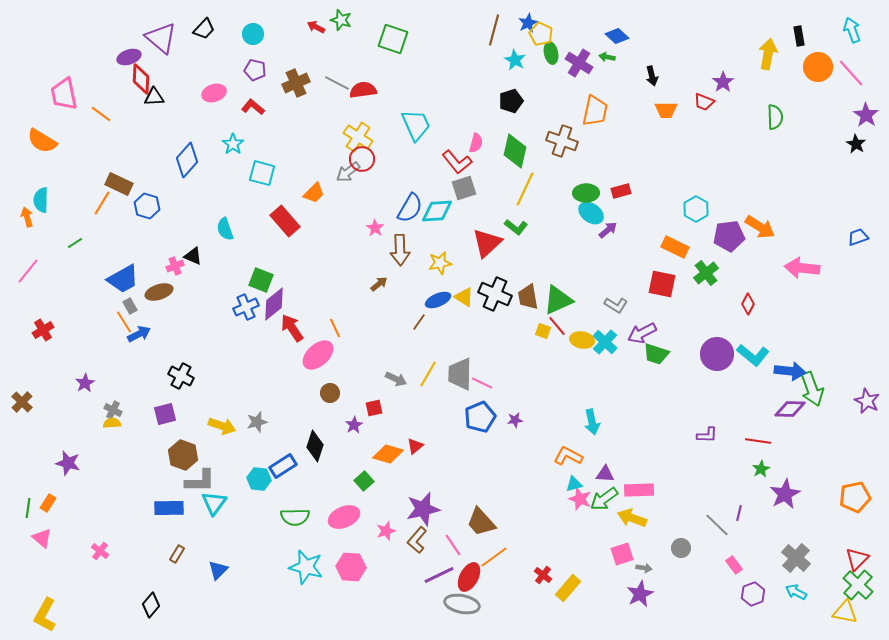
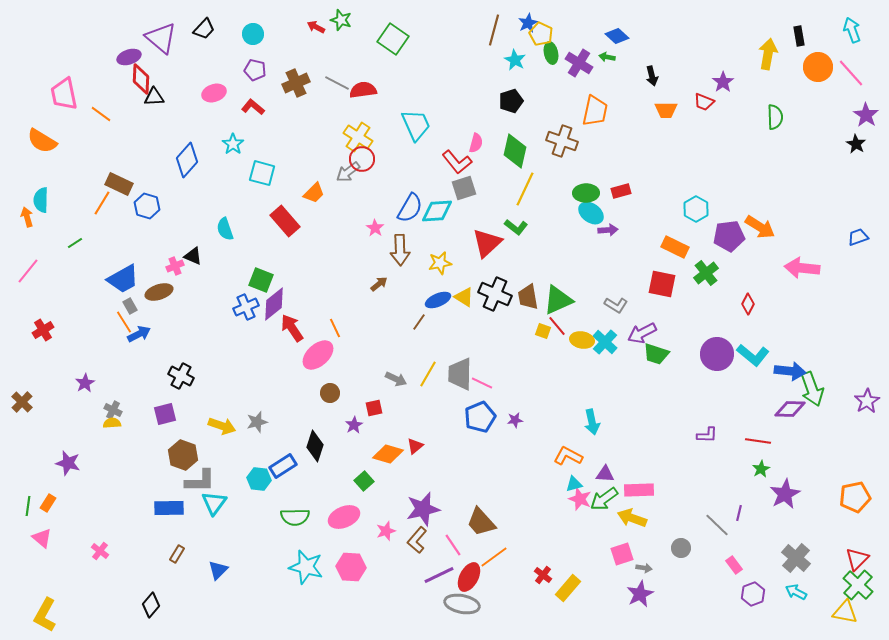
green square at (393, 39): rotated 16 degrees clockwise
purple arrow at (608, 230): rotated 36 degrees clockwise
purple star at (867, 401): rotated 15 degrees clockwise
green line at (28, 508): moved 2 px up
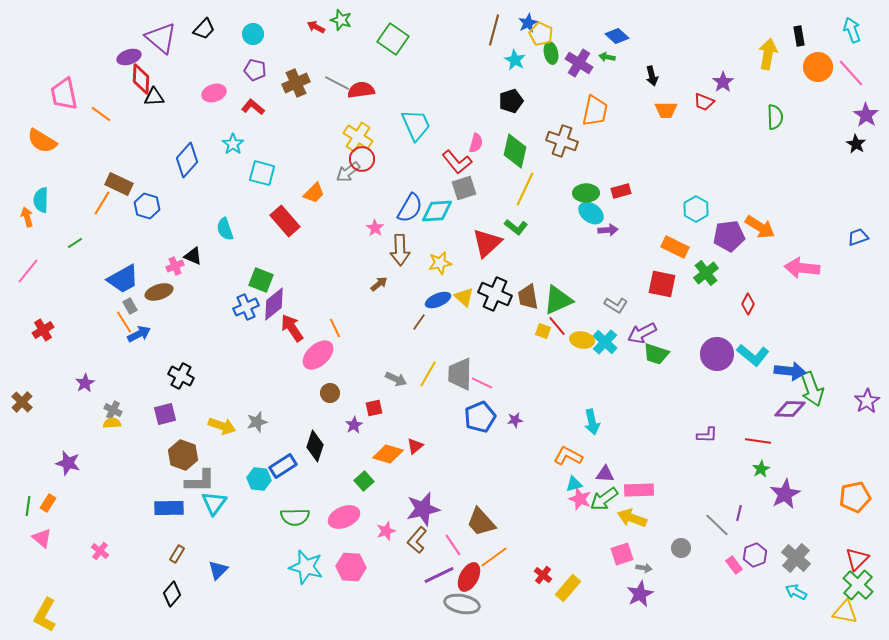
red semicircle at (363, 90): moved 2 px left
yellow triangle at (464, 297): rotated 10 degrees clockwise
purple hexagon at (753, 594): moved 2 px right, 39 px up
black diamond at (151, 605): moved 21 px right, 11 px up
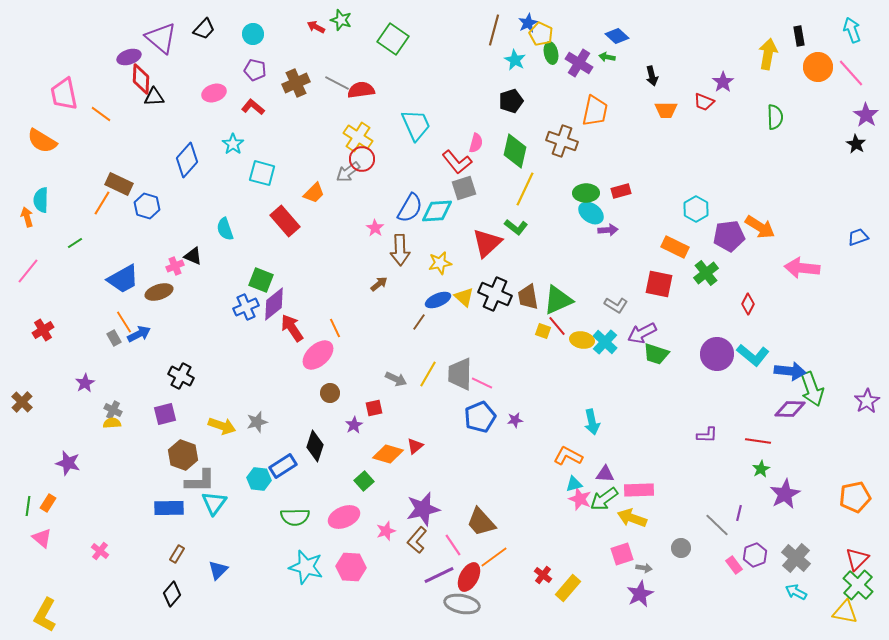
red square at (662, 284): moved 3 px left
gray rectangle at (130, 306): moved 16 px left, 32 px down
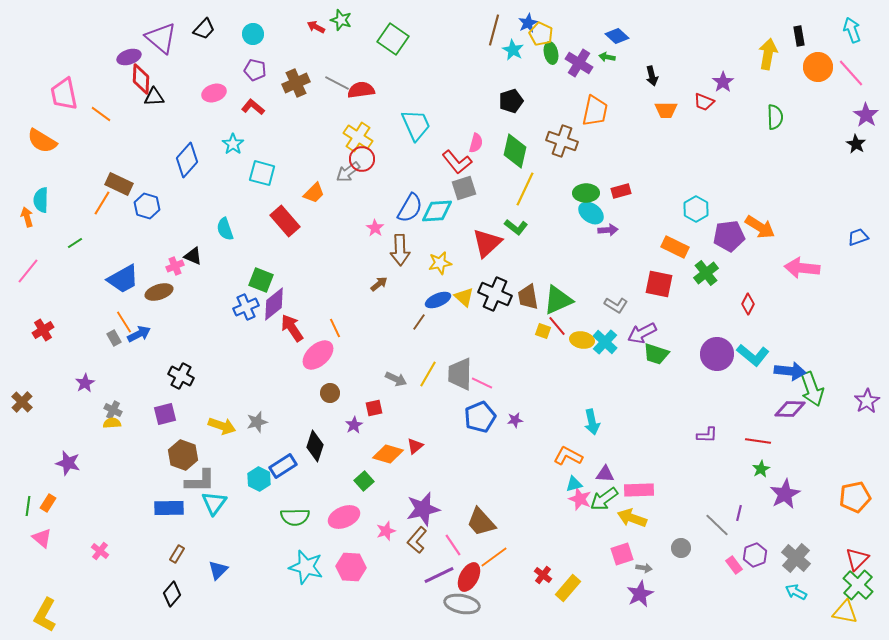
cyan star at (515, 60): moved 2 px left, 10 px up
cyan hexagon at (259, 479): rotated 20 degrees clockwise
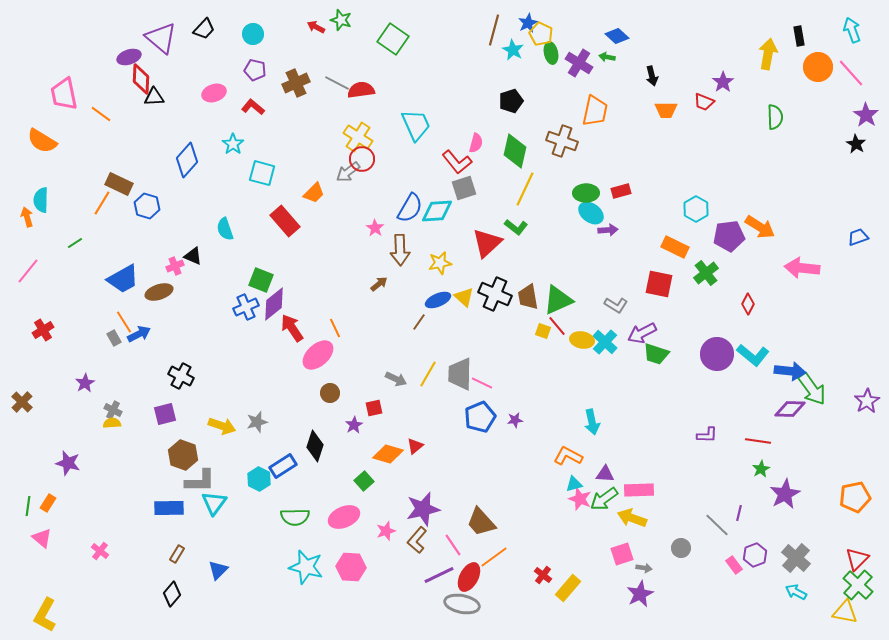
green arrow at (812, 389): rotated 16 degrees counterclockwise
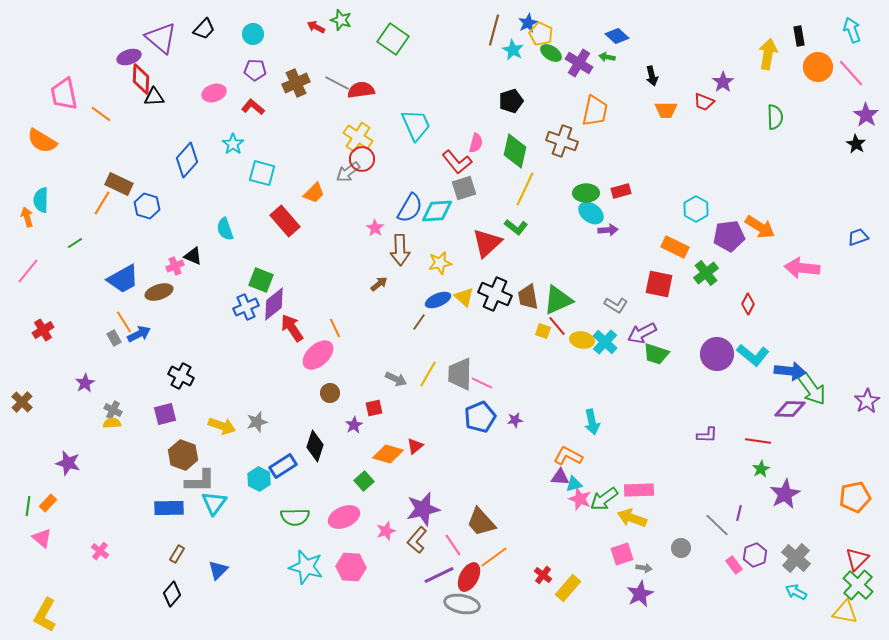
green ellipse at (551, 53): rotated 45 degrees counterclockwise
purple pentagon at (255, 70): rotated 10 degrees counterclockwise
purple triangle at (605, 474): moved 45 px left, 3 px down
orange rectangle at (48, 503): rotated 12 degrees clockwise
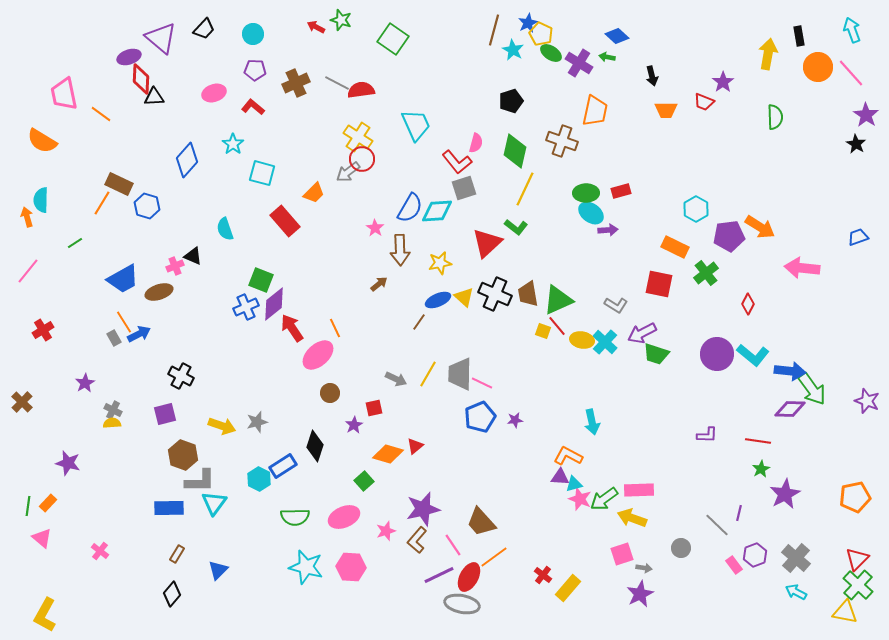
brown trapezoid at (528, 297): moved 3 px up
purple star at (867, 401): rotated 20 degrees counterclockwise
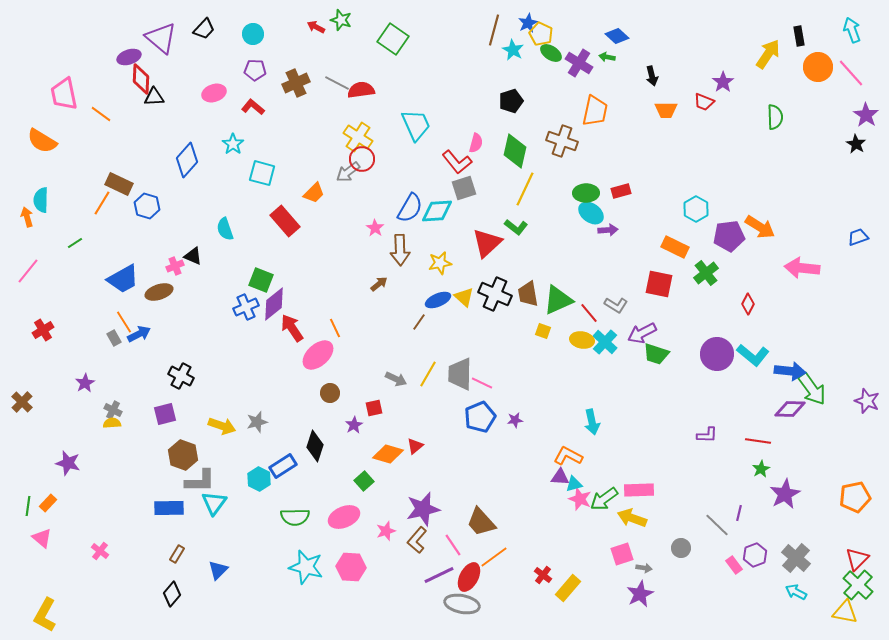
yellow arrow at (768, 54): rotated 24 degrees clockwise
red line at (557, 326): moved 32 px right, 13 px up
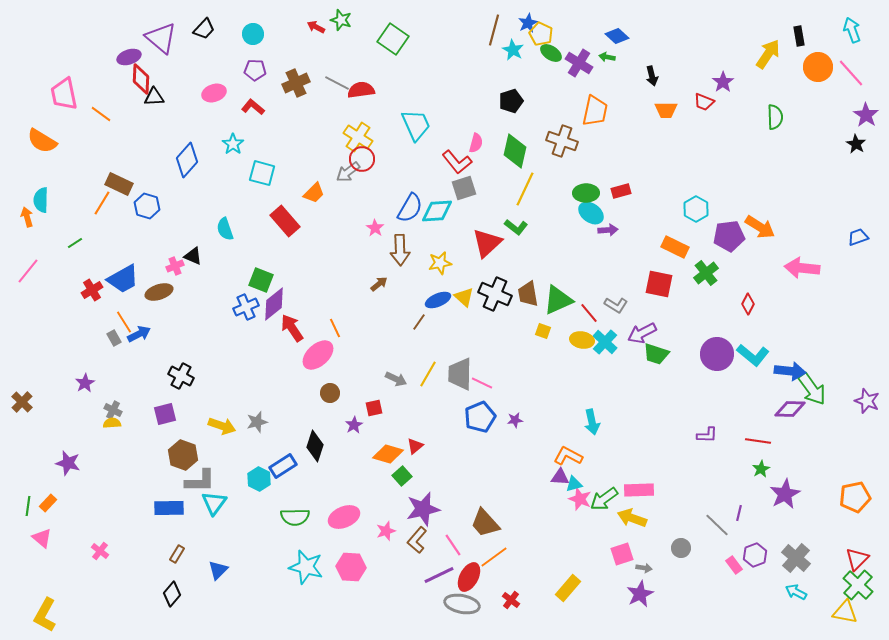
red cross at (43, 330): moved 49 px right, 40 px up
green square at (364, 481): moved 38 px right, 5 px up
brown trapezoid at (481, 522): moved 4 px right, 1 px down
red cross at (543, 575): moved 32 px left, 25 px down
